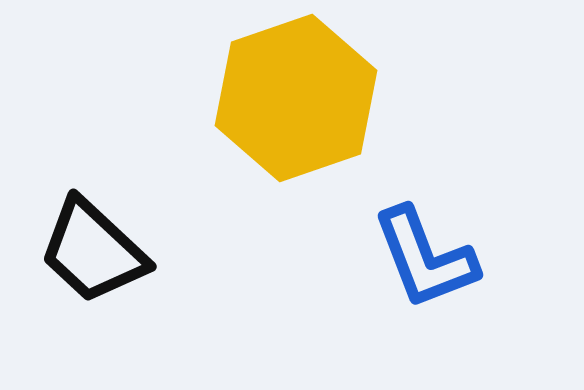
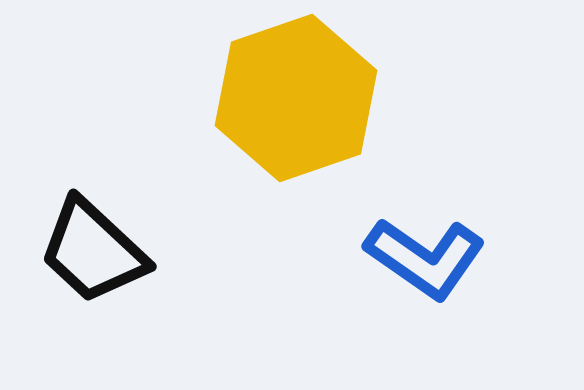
blue L-shape: rotated 34 degrees counterclockwise
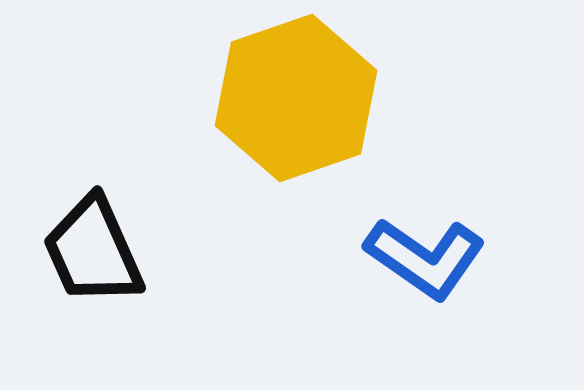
black trapezoid: rotated 23 degrees clockwise
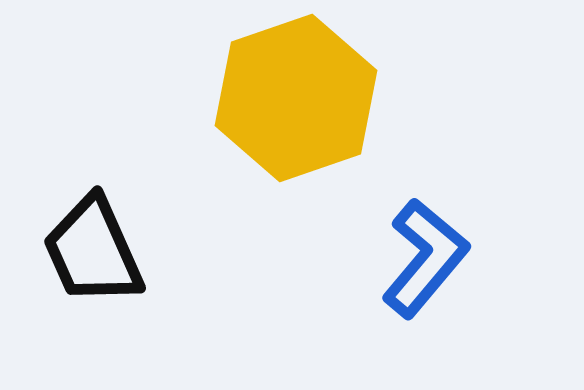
blue L-shape: rotated 85 degrees counterclockwise
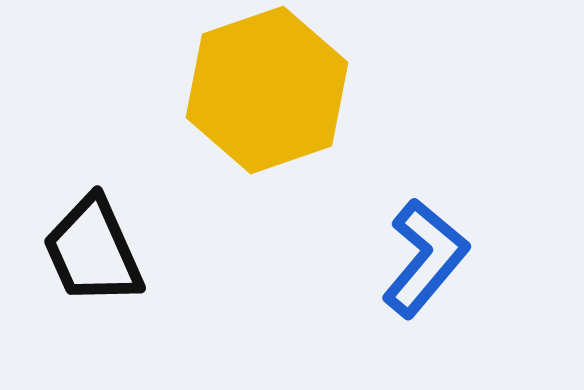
yellow hexagon: moved 29 px left, 8 px up
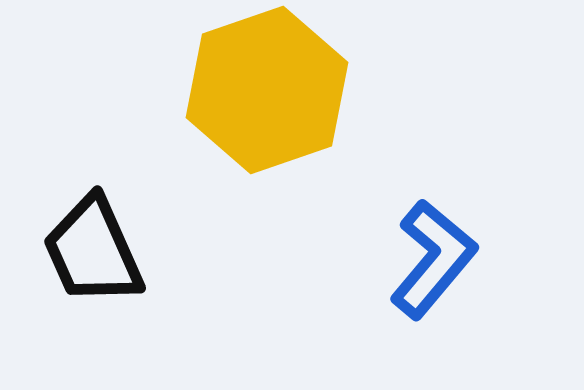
blue L-shape: moved 8 px right, 1 px down
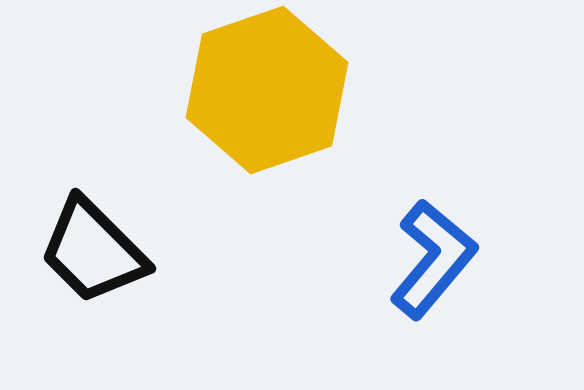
black trapezoid: rotated 21 degrees counterclockwise
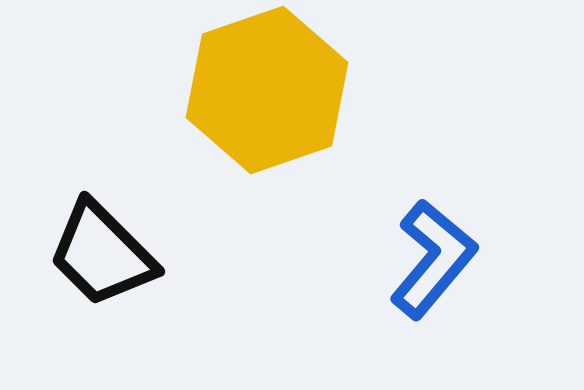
black trapezoid: moved 9 px right, 3 px down
